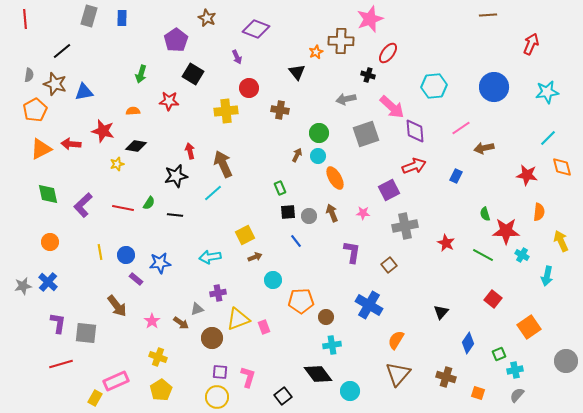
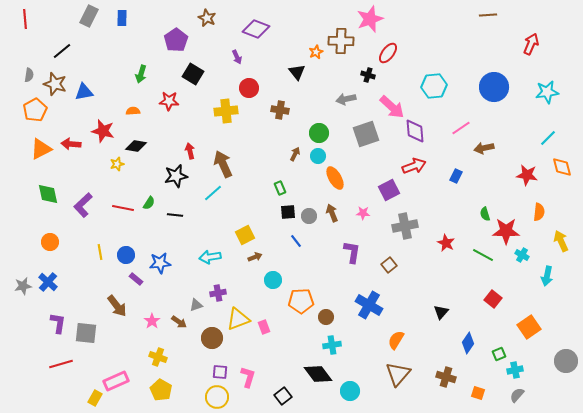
gray rectangle at (89, 16): rotated 10 degrees clockwise
brown arrow at (297, 155): moved 2 px left, 1 px up
gray triangle at (197, 309): moved 1 px left, 4 px up
brown arrow at (181, 323): moved 2 px left, 1 px up
yellow pentagon at (161, 390): rotated 10 degrees counterclockwise
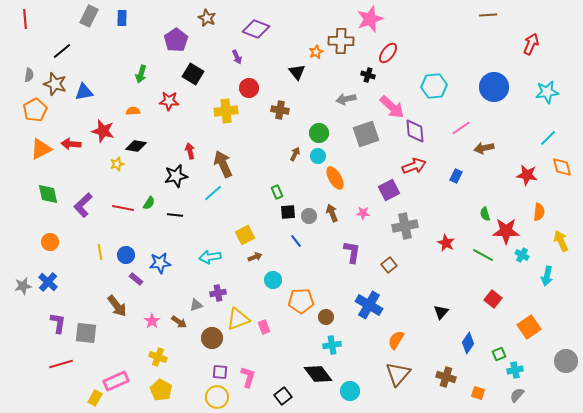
green rectangle at (280, 188): moved 3 px left, 4 px down
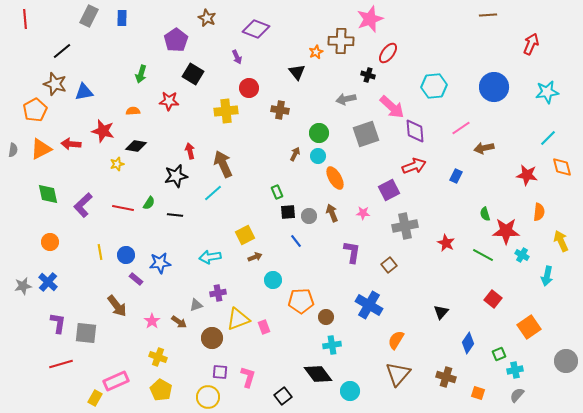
gray semicircle at (29, 75): moved 16 px left, 75 px down
yellow circle at (217, 397): moved 9 px left
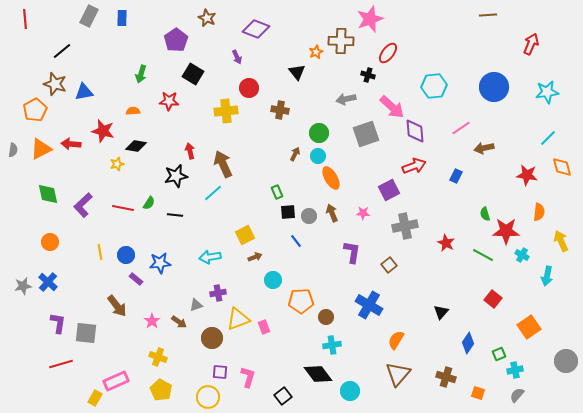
orange ellipse at (335, 178): moved 4 px left
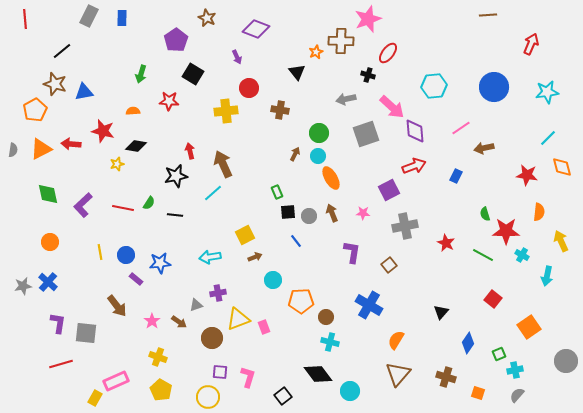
pink star at (370, 19): moved 2 px left
cyan cross at (332, 345): moved 2 px left, 3 px up; rotated 24 degrees clockwise
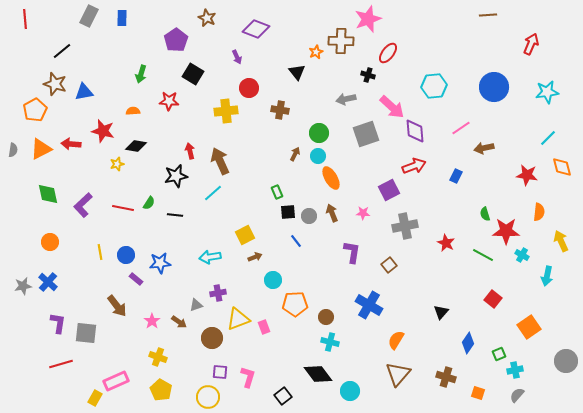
brown arrow at (223, 164): moved 3 px left, 3 px up
orange pentagon at (301, 301): moved 6 px left, 3 px down
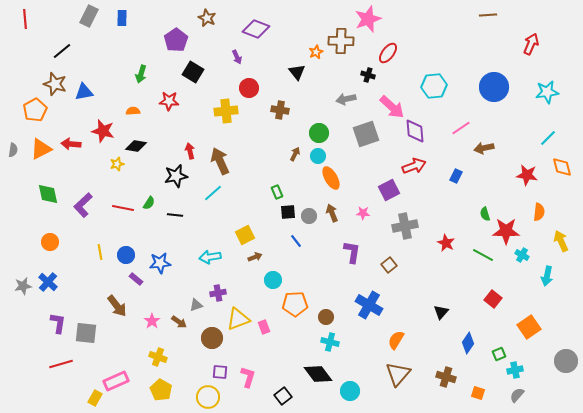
black square at (193, 74): moved 2 px up
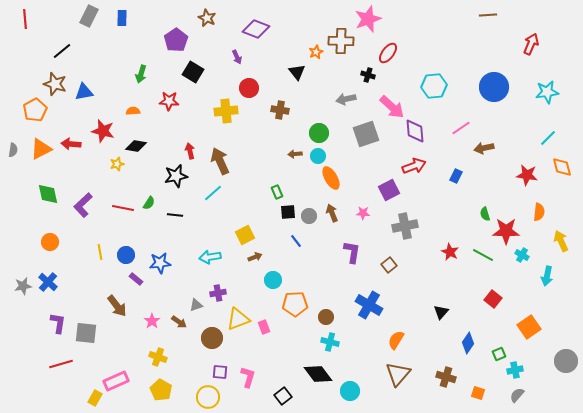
brown arrow at (295, 154): rotated 120 degrees counterclockwise
red star at (446, 243): moved 4 px right, 9 px down
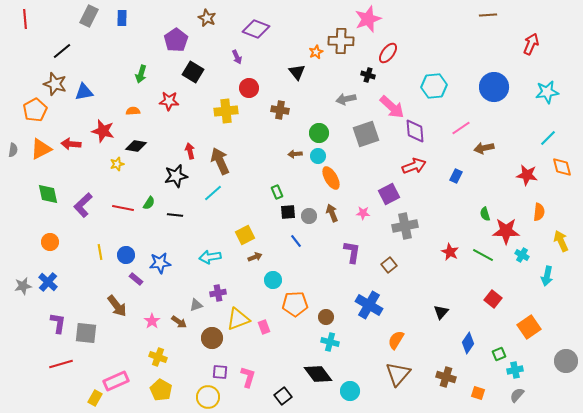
purple square at (389, 190): moved 4 px down
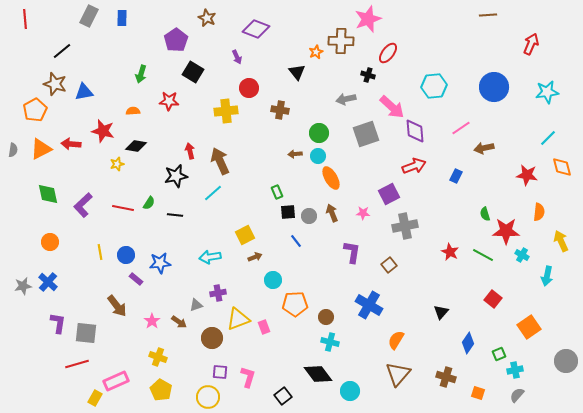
red line at (61, 364): moved 16 px right
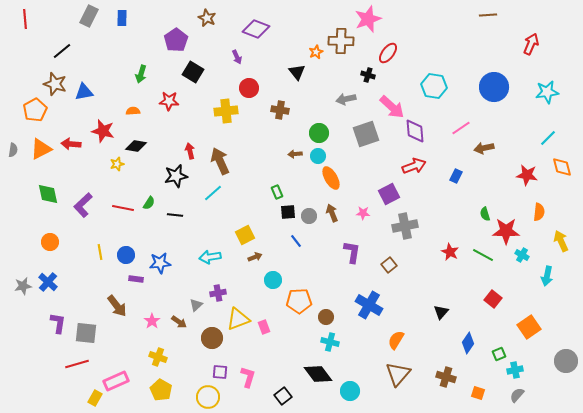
cyan hexagon at (434, 86): rotated 15 degrees clockwise
purple rectangle at (136, 279): rotated 32 degrees counterclockwise
orange pentagon at (295, 304): moved 4 px right, 3 px up
gray triangle at (196, 305): rotated 24 degrees counterclockwise
